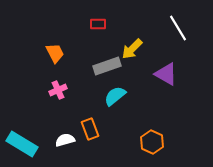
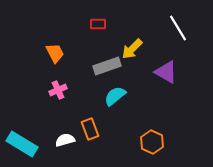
purple triangle: moved 2 px up
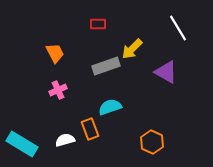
gray rectangle: moved 1 px left
cyan semicircle: moved 5 px left, 11 px down; rotated 20 degrees clockwise
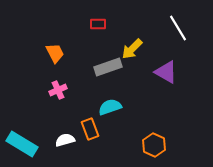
gray rectangle: moved 2 px right, 1 px down
orange hexagon: moved 2 px right, 3 px down
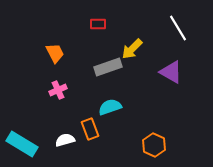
purple triangle: moved 5 px right
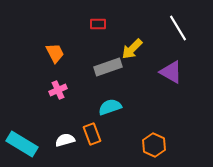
orange rectangle: moved 2 px right, 5 px down
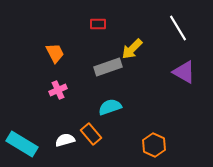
purple triangle: moved 13 px right
orange rectangle: moved 1 px left; rotated 20 degrees counterclockwise
